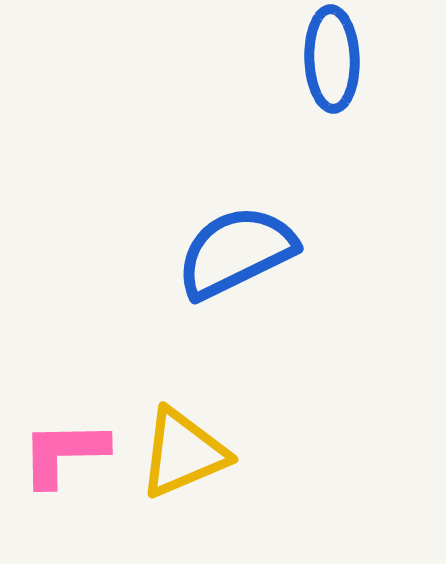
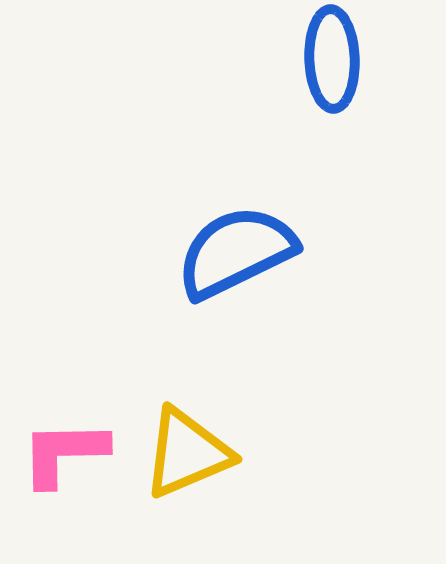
yellow triangle: moved 4 px right
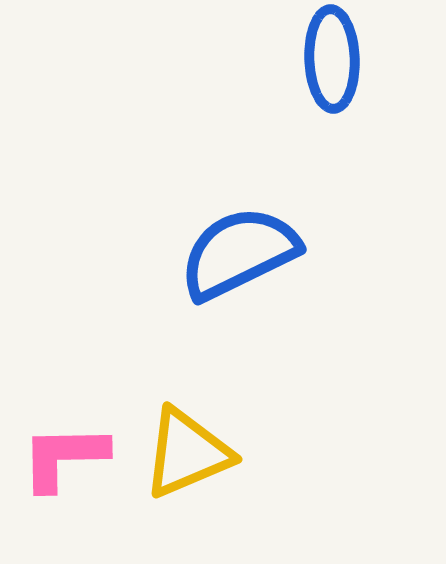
blue semicircle: moved 3 px right, 1 px down
pink L-shape: moved 4 px down
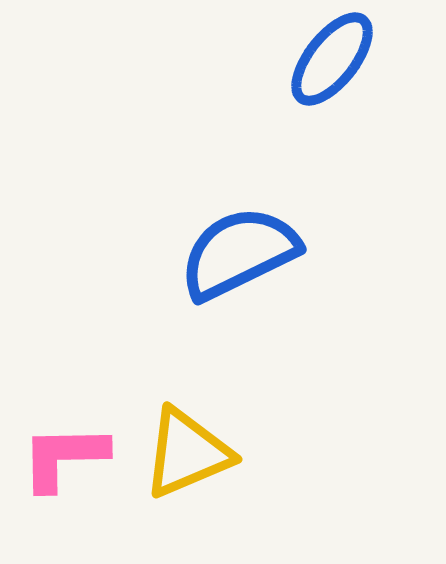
blue ellipse: rotated 40 degrees clockwise
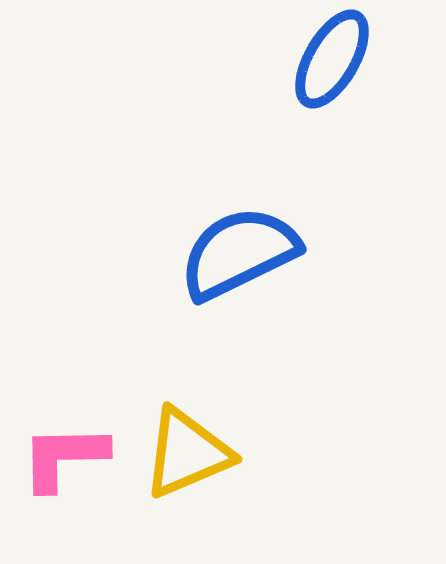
blue ellipse: rotated 8 degrees counterclockwise
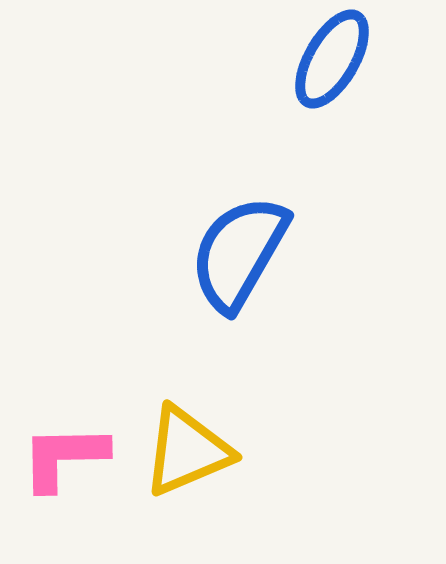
blue semicircle: rotated 34 degrees counterclockwise
yellow triangle: moved 2 px up
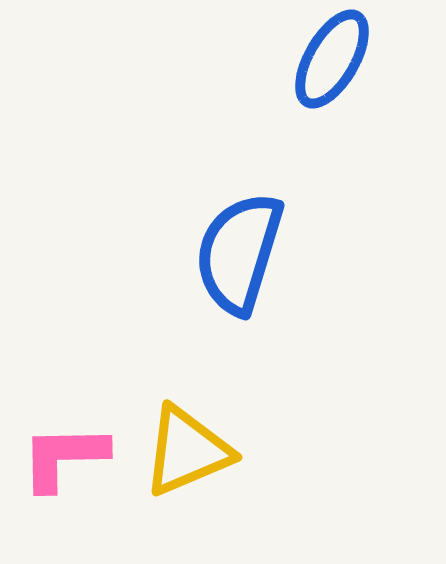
blue semicircle: rotated 13 degrees counterclockwise
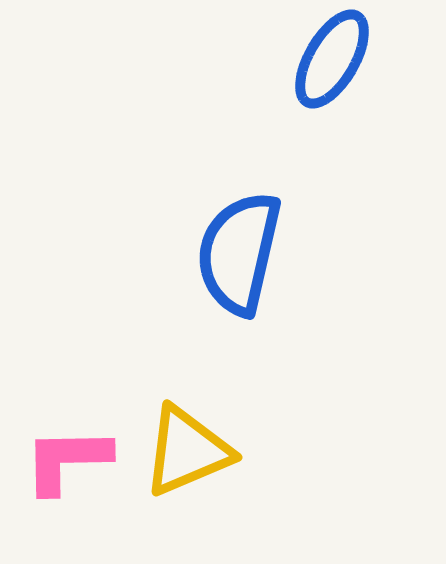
blue semicircle: rotated 4 degrees counterclockwise
pink L-shape: moved 3 px right, 3 px down
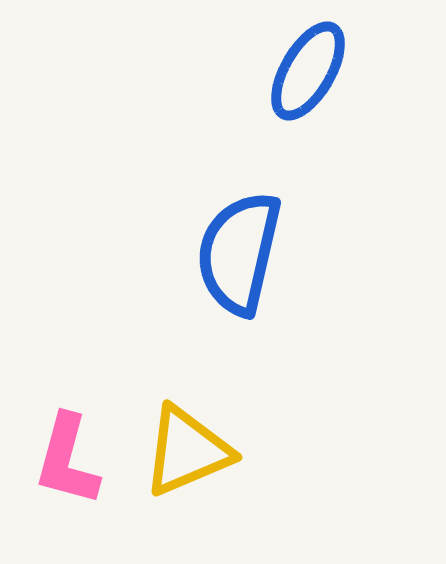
blue ellipse: moved 24 px left, 12 px down
pink L-shape: rotated 74 degrees counterclockwise
